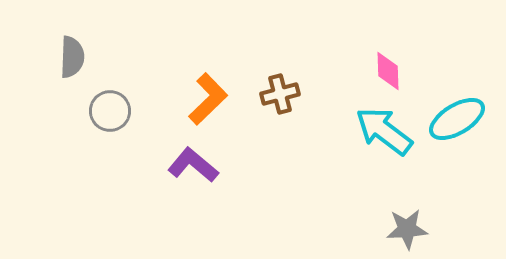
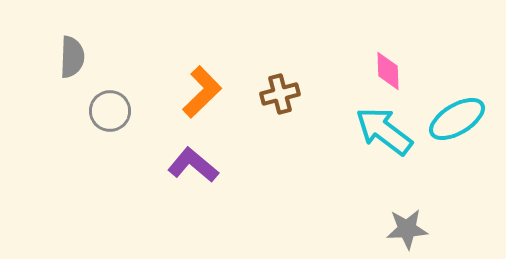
orange L-shape: moved 6 px left, 7 px up
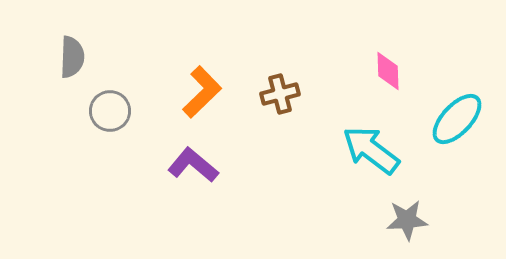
cyan ellipse: rotated 16 degrees counterclockwise
cyan arrow: moved 13 px left, 19 px down
gray star: moved 9 px up
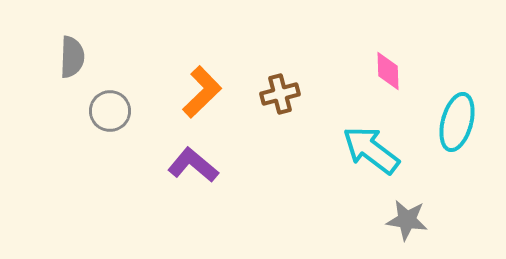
cyan ellipse: moved 3 px down; rotated 28 degrees counterclockwise
gray star: rotated 12 degrees clockwise
